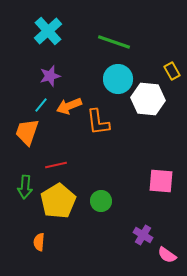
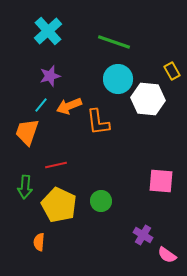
yellow pentagon: moved 1 px right, 4 px down; rotated 16 degrees counterclockwise
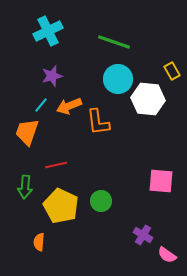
cyan cross: rotated 16 degrees clockwise
purple star: moved 2 px right
yellow pentagon: moved 2 px right, 1 px down
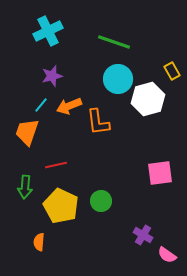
white hexagon: rotated 20 degrees counterclockwise
pink square: moved 1 px left, 8 px up; rotated 12 degrees counterclockwise
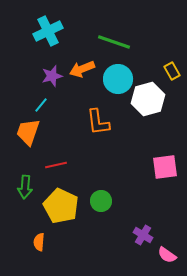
orange arrow: moved 13 px right, 37 px up
orange trapezoid: moved 1 px right
pink square: moved 5 px right, 6 px up
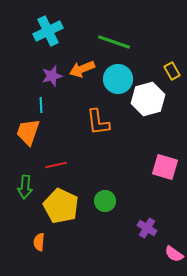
cyan line: rotated 42 degrees counterclockwise
pink square: rotated 24 degrees clockwise
green circle: moved 4 px right
purple cross: moved 4 px right, 7 px up
pink semicircle: moved 7 px right, 1 px up
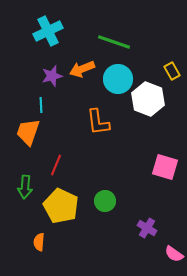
white hexagon: rotated 24 degrees counterclockwise
red line: rotated 55 degrees counterclockwise
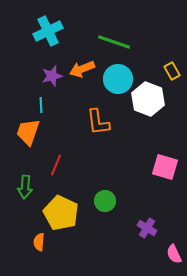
yellow pentagon: moved 7 px down
pink semicircle: rotated 30 degrees clockwise
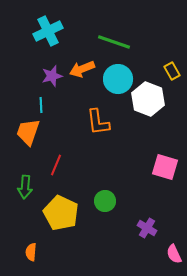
orange semicircle: moved 8 px left, 10 px down
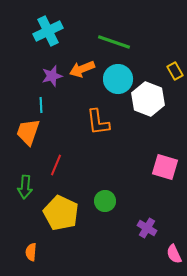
yellow rectangle: moved 3 px right
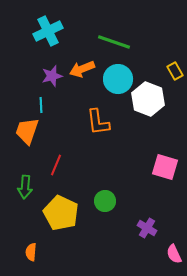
orange trapezoid: moved 1 px left, 1 px up
